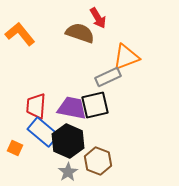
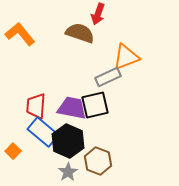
red arrow: moved 4 px up; rotated 50 degrees clockwise
orange square: moved 2 px left, 3 px down; rotated 21 degrees clockwise
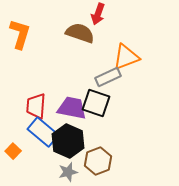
orange L-shape: rotated 56 degrees clockwise
black square: moved 1 px right, 2 px up; rotated 32 degrees clockwise
brown hexagon: rotated 20 degrees clockwise
gray star: rotated 18 degrees clockwise
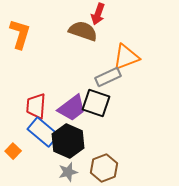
brown semicircle: moved 3 px right, 2 px up
purple trapezoid: rotated 132 degrees clockwise
brown hexagon: moved 6 px right, 7 px down
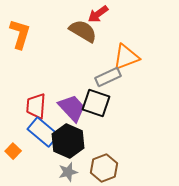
red arrow: rotated 35 degrees clockwise
brown semicircle: rotated 12 degrees clockwise
purple trapezoid: rotated 96 degrees counterclockwise
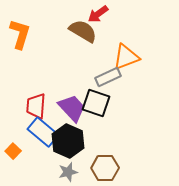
brown hexagon: moved 1 px right; rotated 20 degrees clockwise
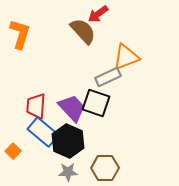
brown semicircle: rotated 16 degrees clockwise
gray star: rotated 12 degrees clockwise
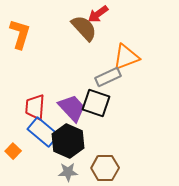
brown semicircle: moved 1 px right, 3 px up
red trapezoid: moved 1 px left, 1 px down
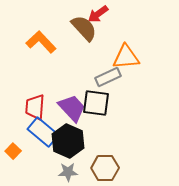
orange L-shape: moved 21 px right, 8 px down; rotated 60 degrees counterclockwise
orange triangle: rotated 16 degrees clockwise
black square: rotated 12 degrees counterclockwise
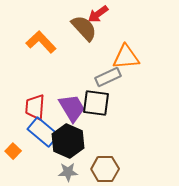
purple trapezoid: rotated 12 degrees clockwise
brown hexagon: moved 1 px down
